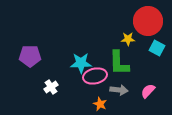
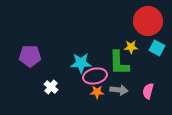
yellow star: moved 3 px right, 8 px down
white cross: rotated 16 degrees counterclockwise
pink semicircle: rotated 28 degrees counterclockwise
orange star: moved 3 px left, 12 px up; rotated 24 degrees counterclockwise
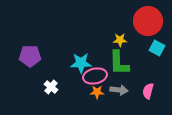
yellow star: moved 11 px left, 7 px up
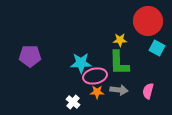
white cross: moved 22 px right, 15 px down
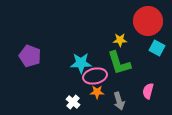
purple pentagon: rotated 20 degrees clockwise
green L-shape: rotated 16 degrees counterclockwise
gray arrow: moved 11 px down; rotated 66 degrees clockwise
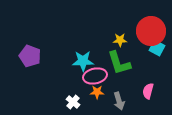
red circle: moved 3 px right, 10 px down
cyan star: moved 2 px right, 2 px up
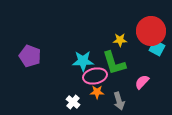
green L-shape: moved 5 px left
pink semicircle: moved 6 px left, 9 px up; rotated 28 degrees clockwise
